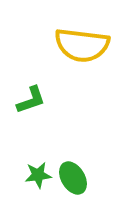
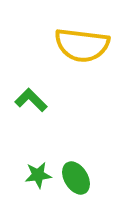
green L-shape: rotated 116 degrees counterclockwise
green ellipse: moved 3 px right
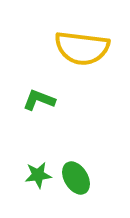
yellow semicircle: moved 3 px down
green L-shape: moved 8 px right; rotated 24 degrees counterclockwise
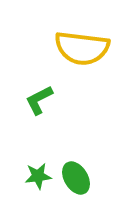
green L-shape: rotated 48 degrees counterclockwise
green star: moved 1 px down
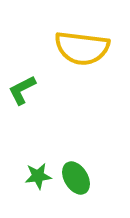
green L-shape: moved 17 px left, 10 px up
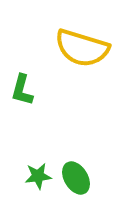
yellow semicircle: rotated 10 degrees clockwise
green L-shape: rotated 48 degrees counterclockwise
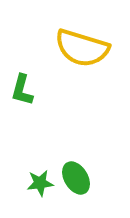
green star: moved 2 px right, 7 px down
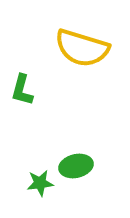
green ellipse: moved 12 px up; rotated 72 degrees counterclockwise
